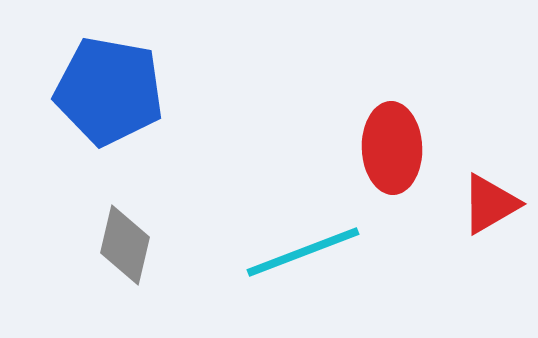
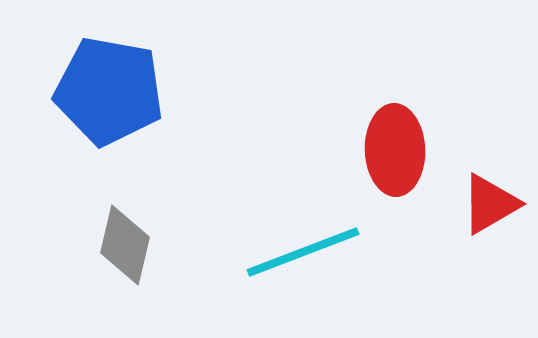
red ellipse: moved 3 px right, 2 px down
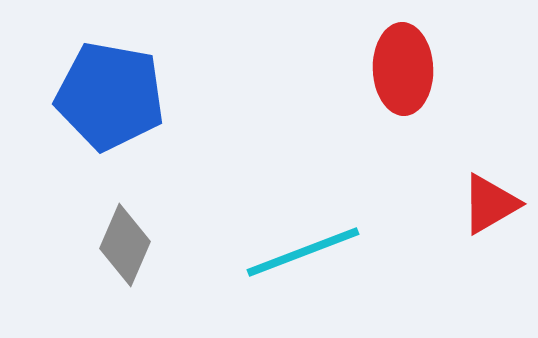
blue pentagon: moved 1 px right, 5 px down
red ellipse: moved 8 px right, 81 px up
gray diamond: rotated 10 degrees clockwise
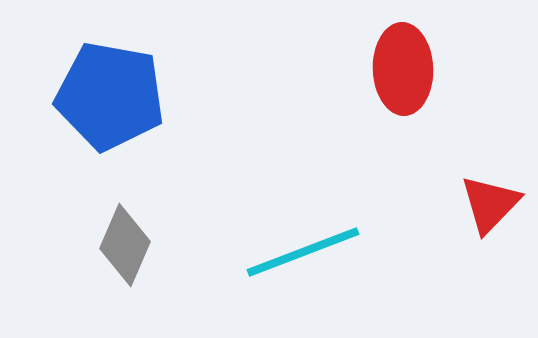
red triangle: rotated 16 degrees counterclockwise
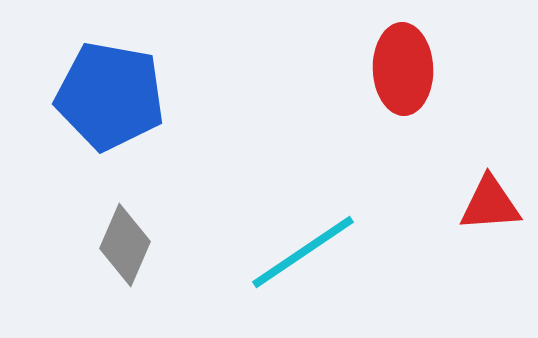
red triangle: rotated 42 degrees clockwise
cyan line: rotated 13 degrees counterclockwise
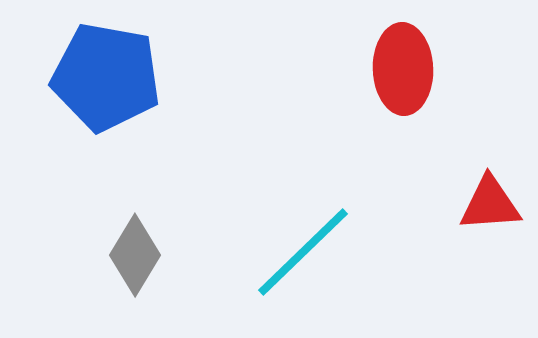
blue pentagon: moved 4 px left, 19 px up
gray diamond: moved 10 px right, 10 px down; rotated 8 degrees clockwise
cyan line: rotated 10 degrees counterclockwise
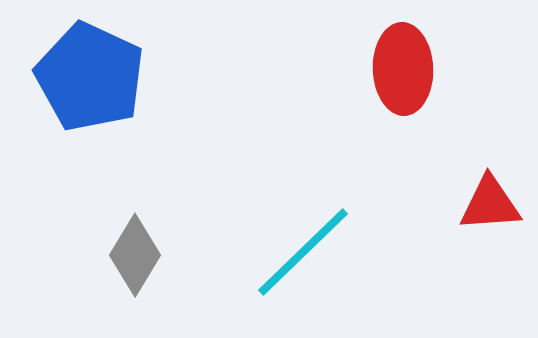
blue pentagon: moved 16 px left; rotated 15 degrees clockwise
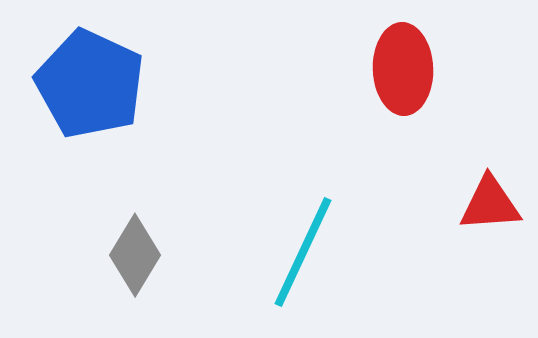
blue pentagon: moved 7 px down
cyan line: rotated 21 degrees counterclockwise
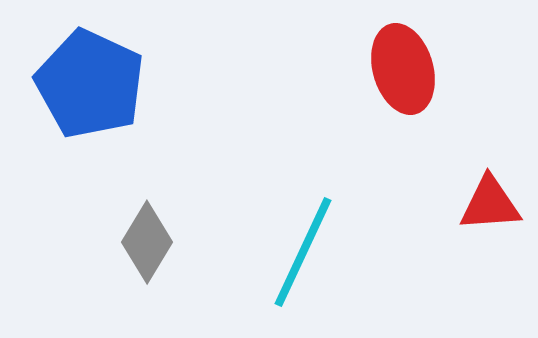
red ellipse: rotated 14 degrees counterclockwise
gray diamond: moved 12 px right, 13 px up
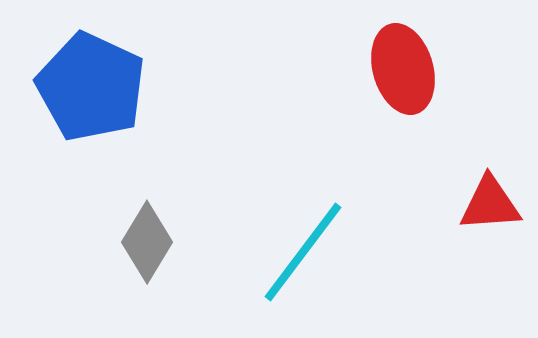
blue pentagon: moved 1 px right, 3 px down
cyan line: rotated 12 degrees clockwise
